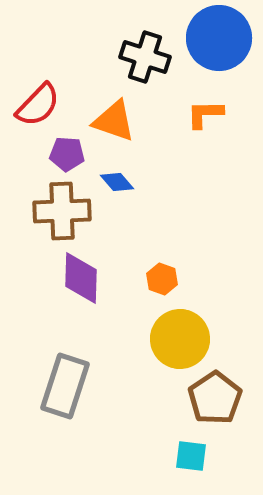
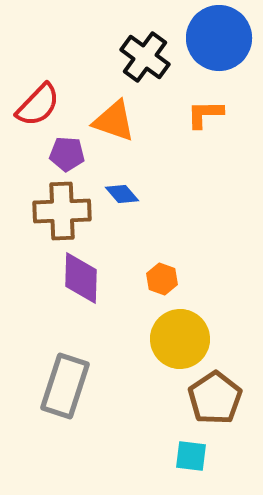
black cross: rotated 18 degrees clockwise
blue diamond: moved 5 px right, 12 px down
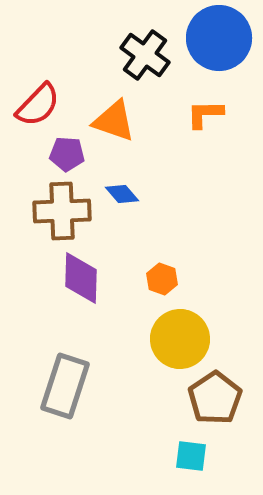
black cross: moved 2 px up
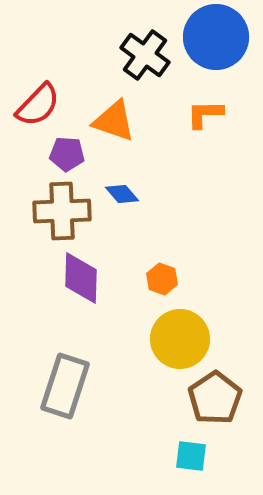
blue circle: moved 3 px left, 1 px up
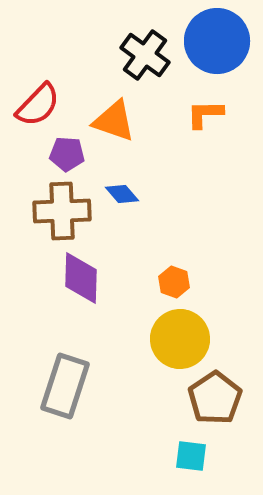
blue circle: moved 1 px right, 4 px down
orange hexagon: moved 12 px right, 3 px down
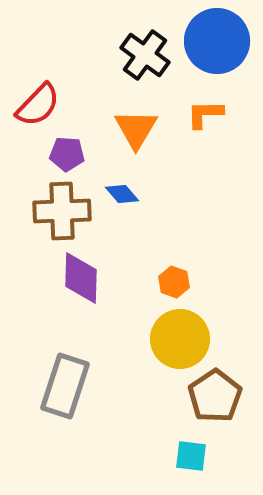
orange triangle: moved 22 px right, 8 px down; rotated 42 degrees clockwise
brown pentagon: moved 2 px up
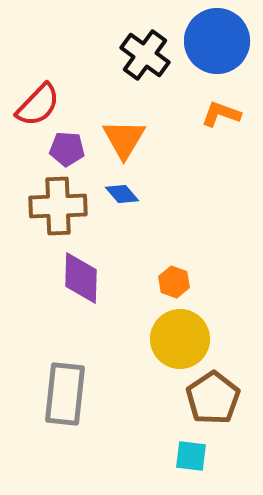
orange L-shape: moved 16 px right; rotated 21 degrees clockwise
orange triangle: moved 12 px left, 10 px down
purple pentagon: moved 5 px up
brown cross: moved 4 px left, 5 px up
gray rectangle: moved 8 px down; rotated 12 degrees counterclockwise
brown pentagon: moved 2 px left, 2 px down
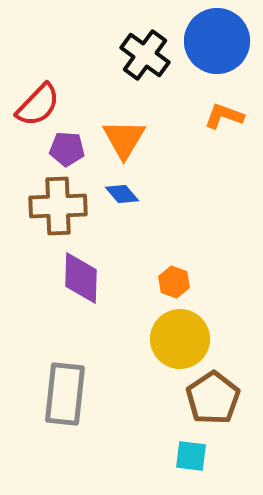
orange L-shape: moved 3 px right, 2 px down
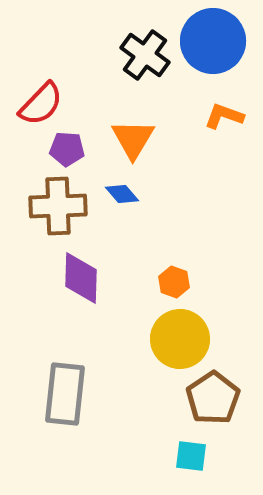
blue circle: moved 4 px left
red semicircle: moved 3 px right, 1 px up
orange triangle: moved 9 px right
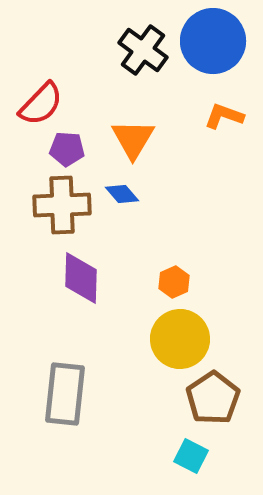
black cross: moved 2 px left, 5 px up
brown cross: moved 4 px right, 1 px up
orange hexagon: rotated 16 degrees clockwise
cyan square: rotated 20 degrees clockwise
